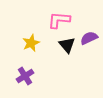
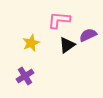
purple semicircle: moved 1 px left, 3 px up
black triangle: rotated 36 degrees clockwise
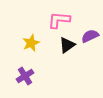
purple semicircle: moved 2 px right, 1 px down
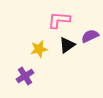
yellow star: moved 8 px right, 6 px down; rotated 12 degrees clockwise
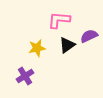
purple semicircle: moved 1 px left
yellow star: moved 2 px left, 1 px up
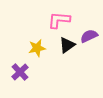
purple cross: moved 5 px left, 4 px up; rotated 12 degrees counterclockwise
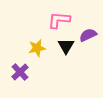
purple semicircle: moved 1 px left, 1 px up
black triangle: moved 1 px left, 1 px down; rotated 24 degrees counterclockwise
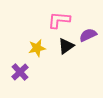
black triangle: rotated 24 degrees clockwise
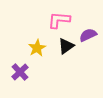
yellow star: rotated 18 degrees counterclockwise
